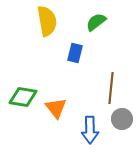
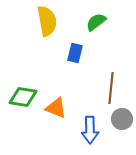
orange triangle: rotated 30 degrees counterclockwise
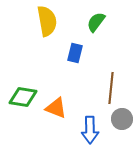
green semicircle: rotated 15 degrees counterclockwise
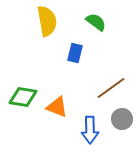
green semicircle: rotated 90 degrees clockwise
brown line: rotated 48 degrees clockwise
orange triangle: moved 1 px right, 1 px up
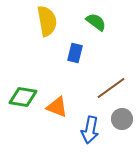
blue arrow: rotated 12 degrees clockwise
